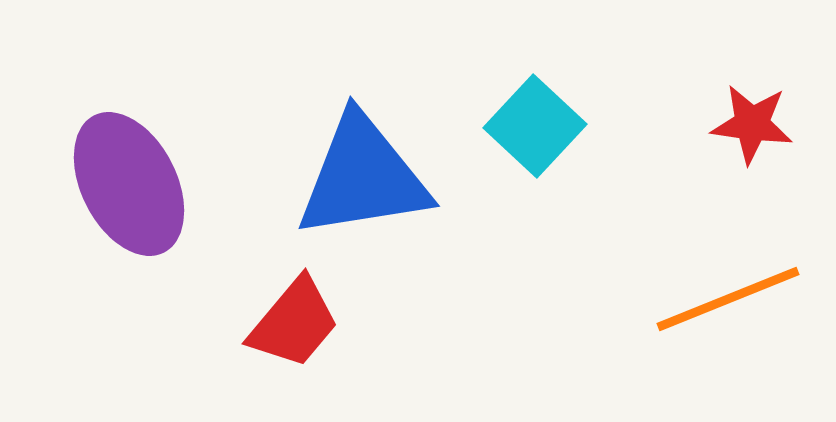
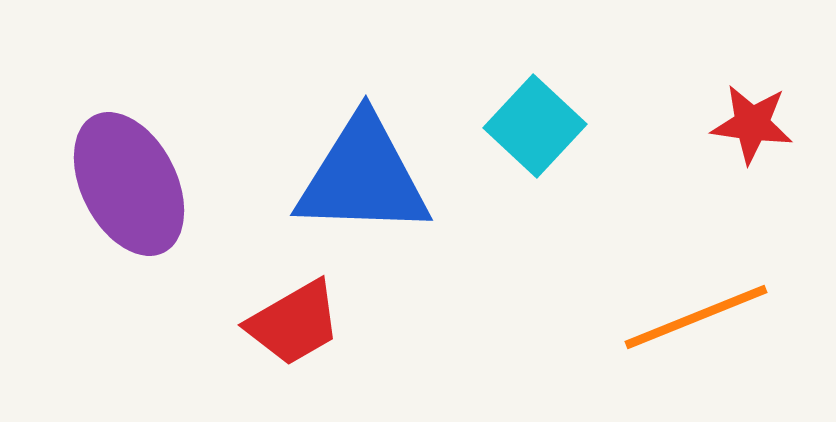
blue triangle: rotated 11 degrees clockwise
orange line: moved 32 px left, 18 px down
red trapezoid: rotated 20 degrees clockwise
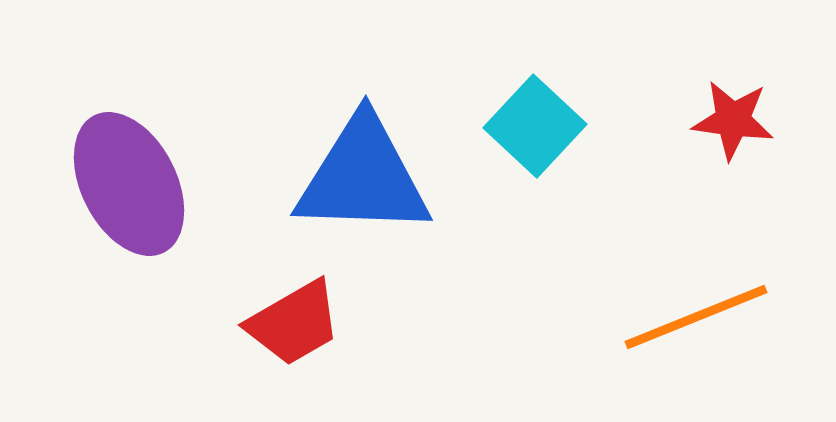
red star: moved 19 px left, 4 px up
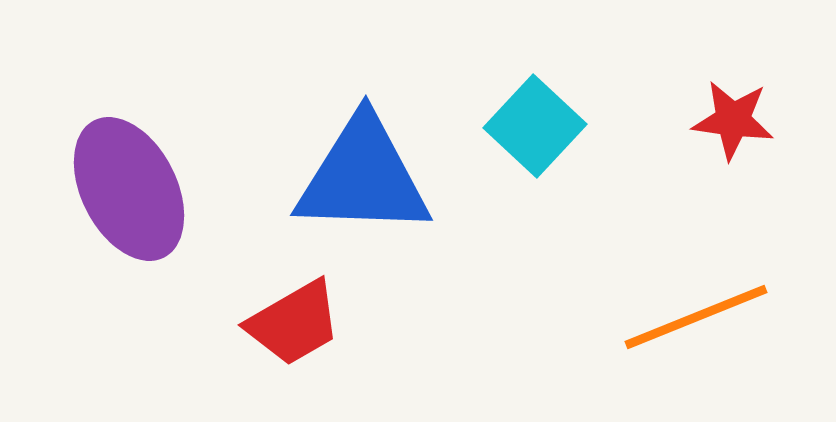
purple ellipse: moved 5 px down
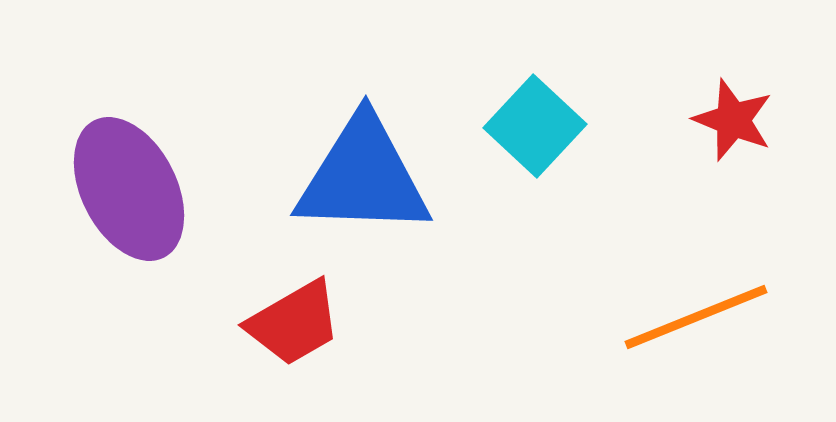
red star: rotated 14 degrees clockwise
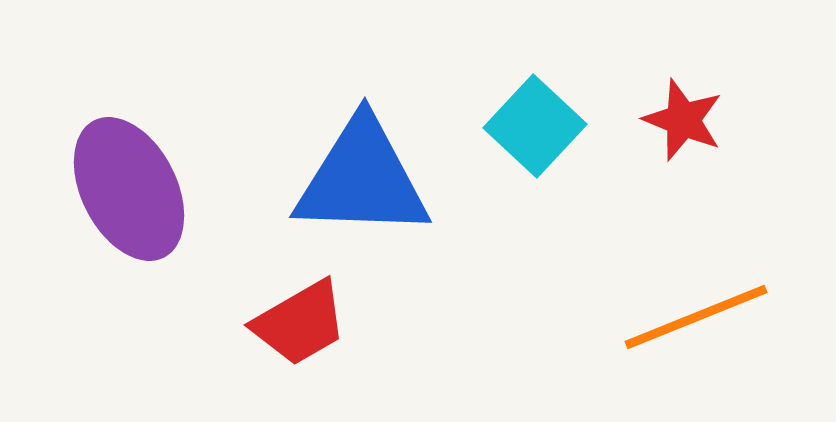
red star: moved 50 px left
blue triangle: moved 1 px left, 2 px down
red trapezoid: moved 6 px right
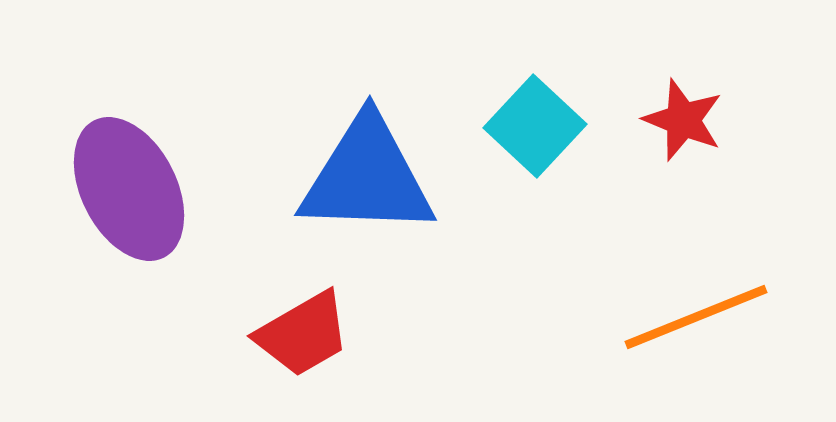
blue triangle: moved 5 px right, 2 px up
red trapezoid: moved 3 px right, 11 px down
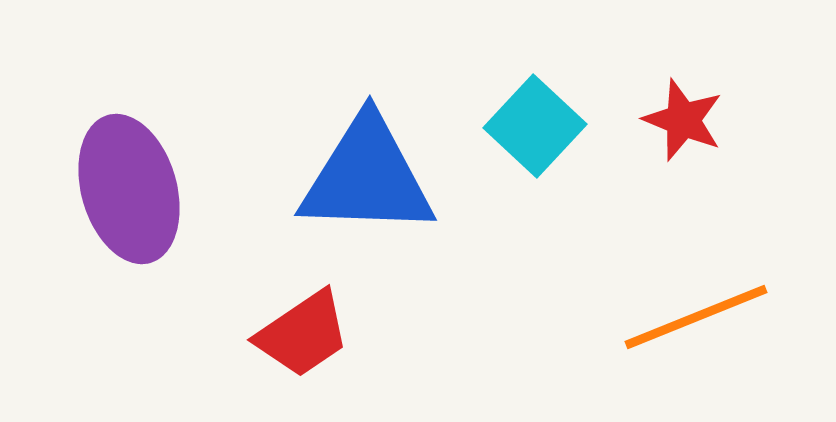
purple ellipse: rotated 11 degrees clockwise
red trapezoid: rotated 4 degrees counterclockwise
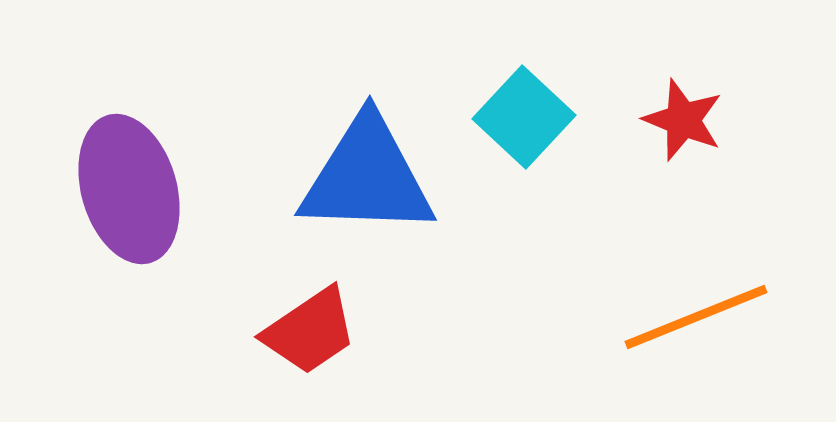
cyan square: moved 11 px left, 9 px up
red trapezoid: moved 7 px right, 3 px up
